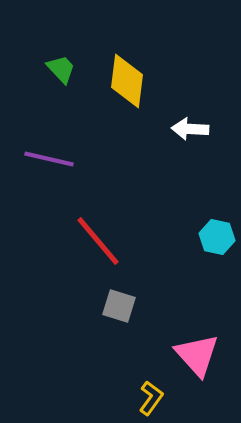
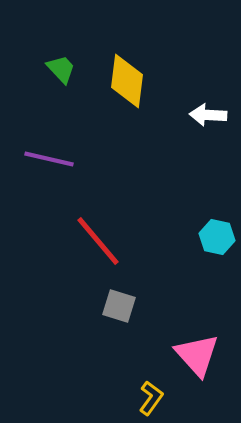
white arrow: moved 18 px right, 14 px up
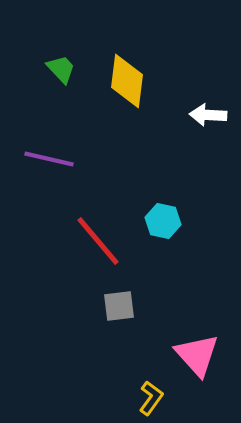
cyan hexagon: moved 54 px left, 16 px up
gray square: rotated 24 degrees counterclockwise
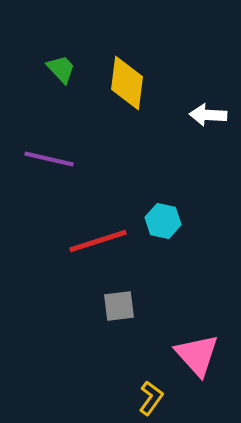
yellow diamond: moved 2 px down
red line: rotated 68 degrees counterclockwise
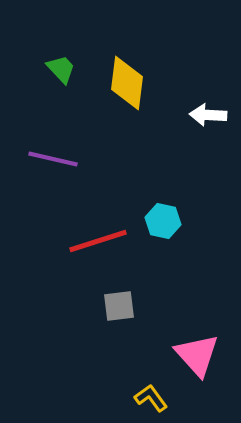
purple line: moved 4 px right
yellow L-shape: rotated 72 degrees counterclockwise
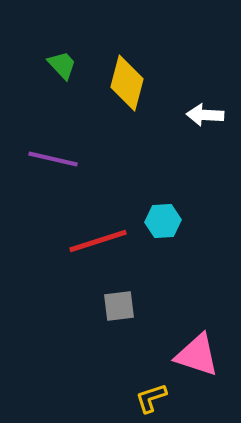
green trapezoid: moved 1 px right, 4 px up
yellow diamond: rotated 8 degrees clockwise
white arrow: moved 3 px left
cyan hexagon: rotated 16 degrees counterclockwise
pink triangle: rotated 30 degrees counterclockwise
yellow L-shape: rotated 72 degrees counterclockwise
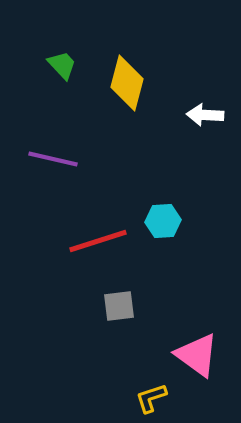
pink triangle: rotated 18 degrees clockwise
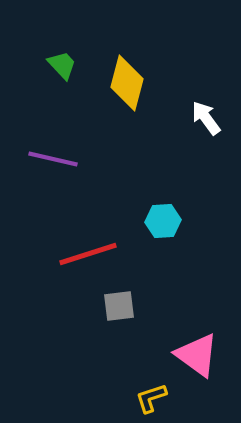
white arrow: moved 1 px right, 3 px down; rotated 51 degrees clockwise
red line: moved 10 px left, 13 px down
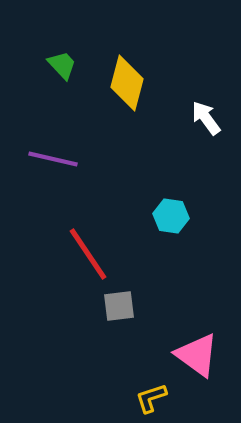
cyan hexagon: moved 8 px right, 5 px up; rotated 12 degrees clockwise
red line: rotated 74 degrees clockwise
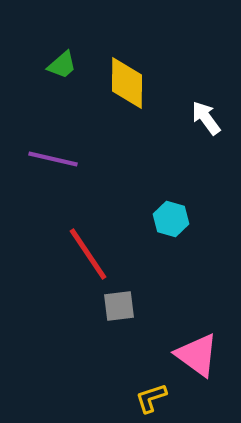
green trapezoid: rotated 92 degrees clockwise
yellow diamond: rotated 14 degrees counterclockwise
cyan hexagon: moved 3 px down; rotated 8 degrees clockwise
